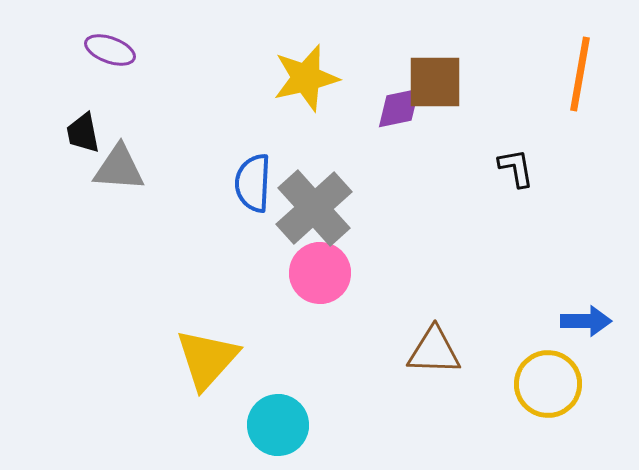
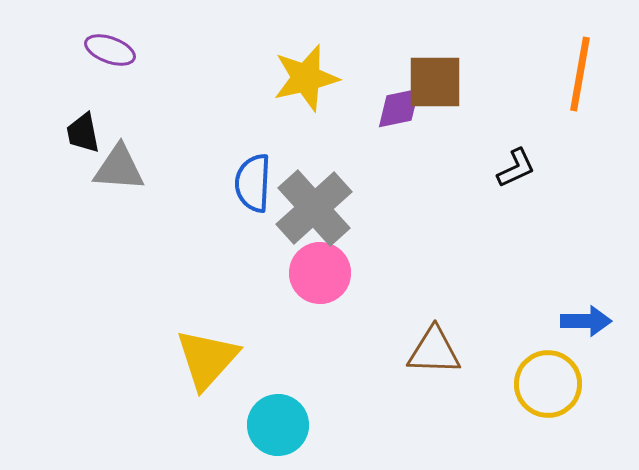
black L-shape: rotated 75 degrees clockwise
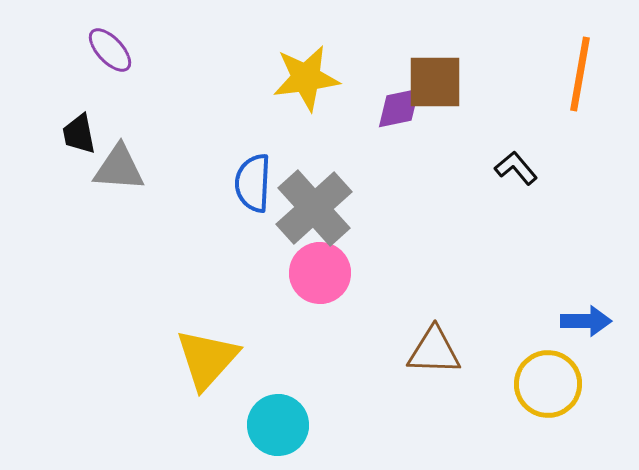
purple ellipse: rotated 27 degrees clockwise
yellow star: rotated 6 degrees clockwise
black trapezoid: moved 4 px left, 1 px down
black L-shape: rotated 105 degrees counterclockwise
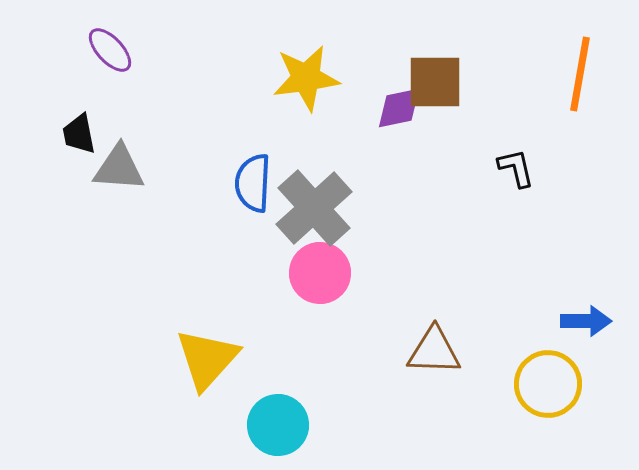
black L-shape: rotated 27 degrees clockwise
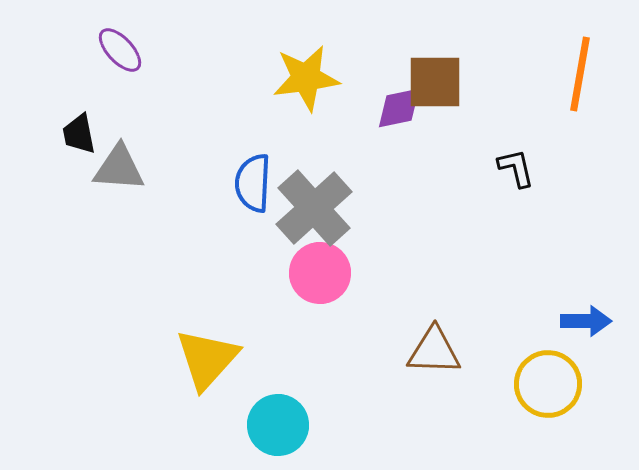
purple ellipse: moved 10 px right
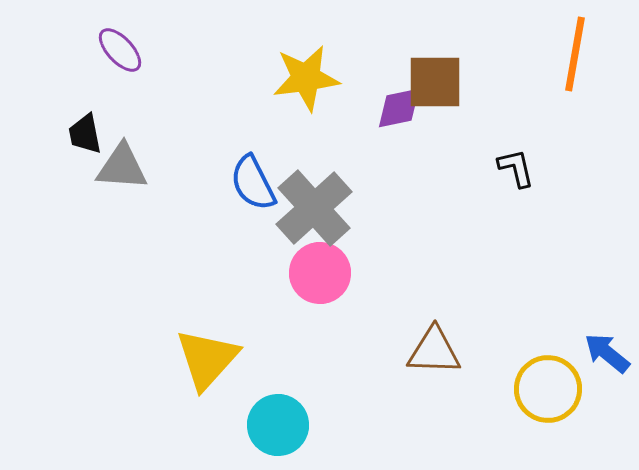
orange line: moved 5 px left, 20 px up
black trapezoid: moved 6 px right
gray triangle: moved 3 px right, 1 px up
blue semicircle: rotated 30 degrees counterclockwise
blue arrow: moved 21 px right, 32 px down; rotated 141 degrees counterclockwise
yellow circle: moved 5 px down
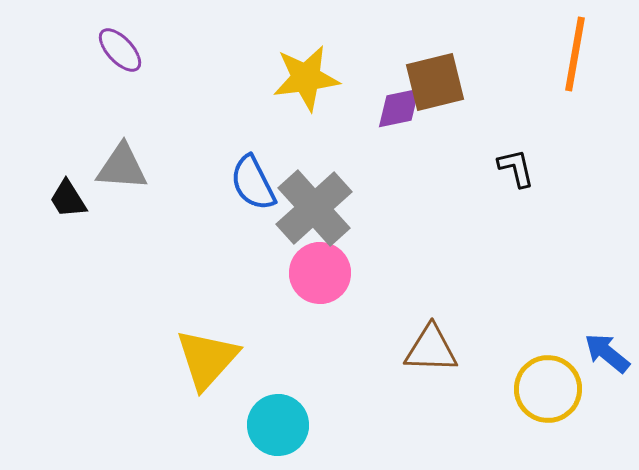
brown square: rotated 14 degrees counterclockwise
black trapezoid: moved 17 px left, 65 px down; rotated 21 degrees counterclockwise
brown triangle: moved 3 px left, 2 px up
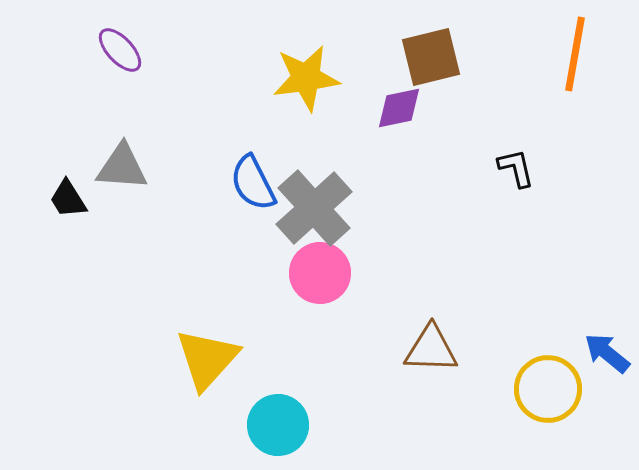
brown square: moved 4 px left, 25 px up
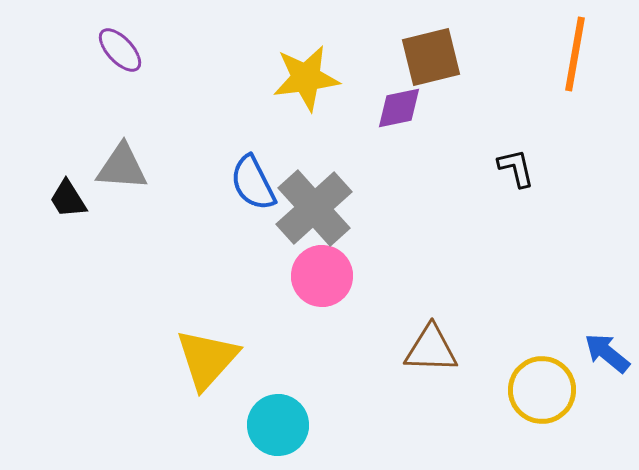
pink circle: moved 2 px right, 3 px down
yellow circle: moved 6 px left, 1 px down
